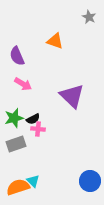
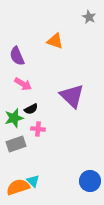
black semicircle: moved 2 px left, 10 px up
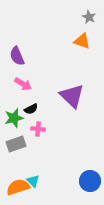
orange triangle: moved 27 px right
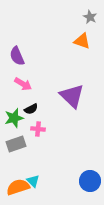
gray star: moved 1 px right
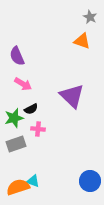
cyan triangle: rotated 24 degrees counterclockwise
